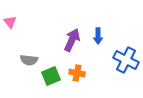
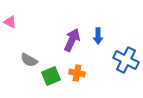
pink triangle: rotated 24 degrees counterclockwise
gray semicircle: rotated 24 degrees clockwise
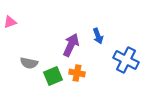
pink triangle: rotated 48 degrees counterclockwise
blue arrow: rotated 21 degrees counterclockwise
purple arrow: moved 1 px left, 5 px down
gray semicircle: moved 3 px down; rotated 18 degrees counterclockwise
green square: moved 2 px right
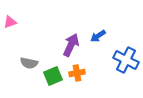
blue arrow: rotated 77 degrees clockwise
orange cross: rotated 21 degrees counterclockwise
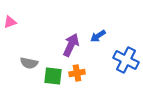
green square: rotated 30 degrees clockwise
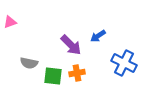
purple arrow: rotated 110 degrees clockwise
blue cross: moved 2 px left, 3 px down
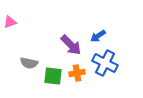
blue cross: moved 19 px left
